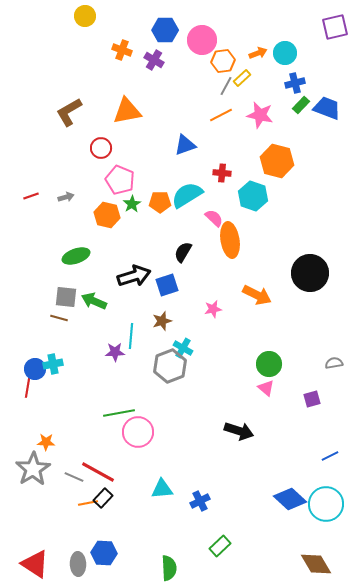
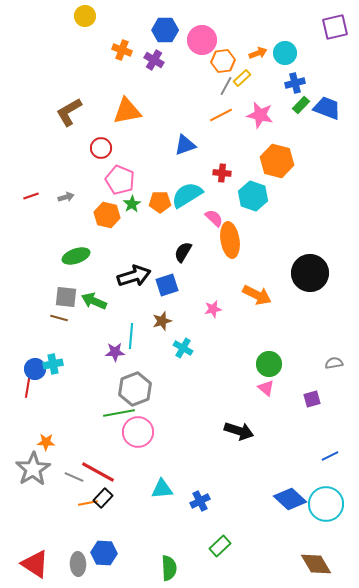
gray hexagon at (170, 366): moved 35 px left, 23 px down
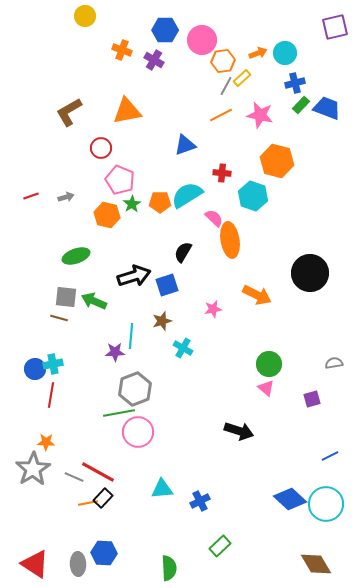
red line at (28, 385): moved 23 px right, 10 px down
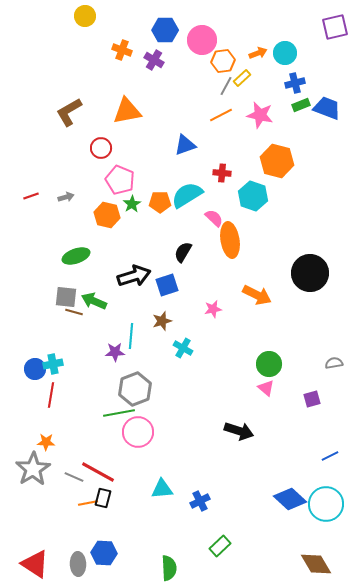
green rectangle at (301, 105): rotated 24 degrees clockwise
brown line at (59, 318): moved 15 px right, 6 px up
black rectangle at (103, 498): rotated 30 degrees counterclockwise
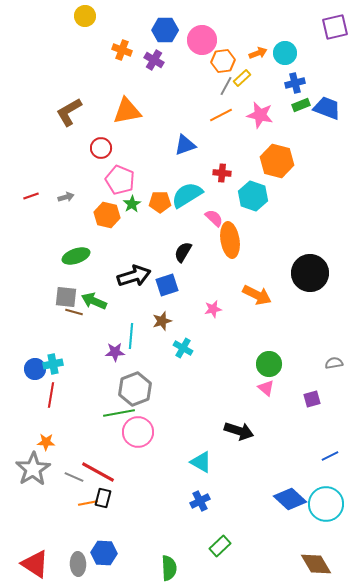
cyan triangle at (162, 489): moved 39 px right, 27 px up; rotated 35 degrees clockwise
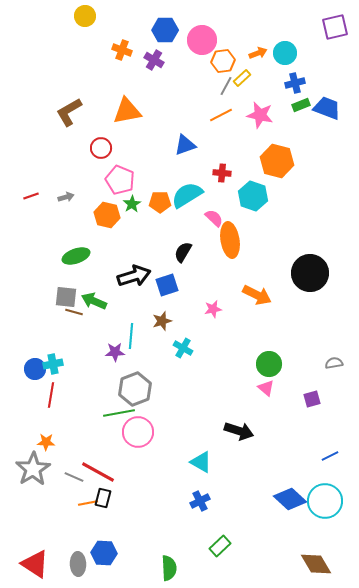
cyan circle at (326, 504): moved 1 px left, 3 px up
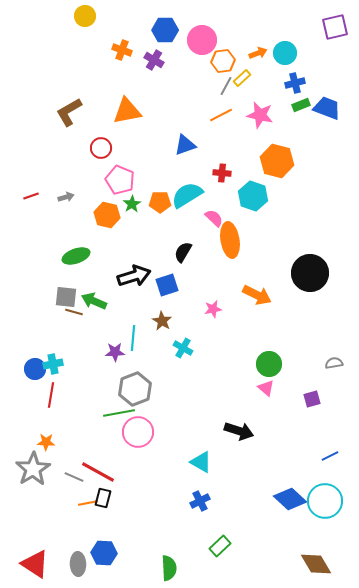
brown star at (162, 321): rotated 24 degrees counterclockwise
cyan line at (131, 336): moved 2 px right, 2 px down
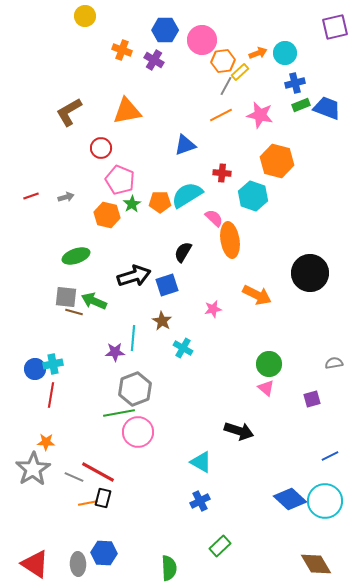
yellow rectangle at (242, 78): moved 2 px left, 6 px up
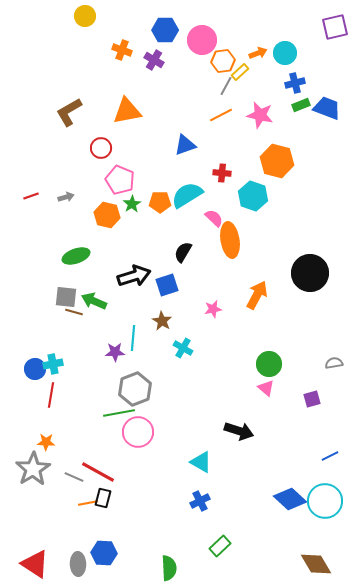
orange arrow at (257, 295): rotated 88 degrees counterclockwise
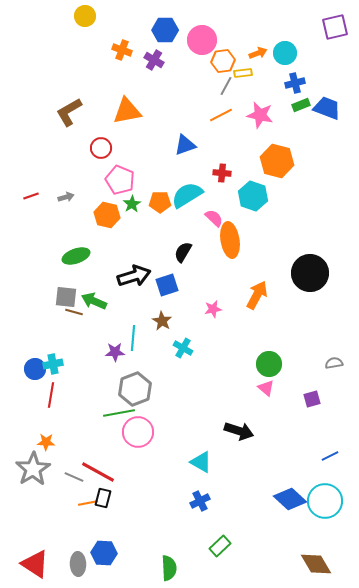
yellow rectangle at (240, 72): moved 3 px right, 1 px down; rotated 36 degrees clockwise
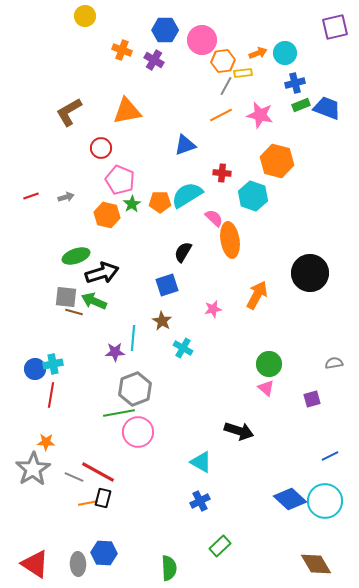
black arrow at (134, 276): moved 32 px left, 3 px up
